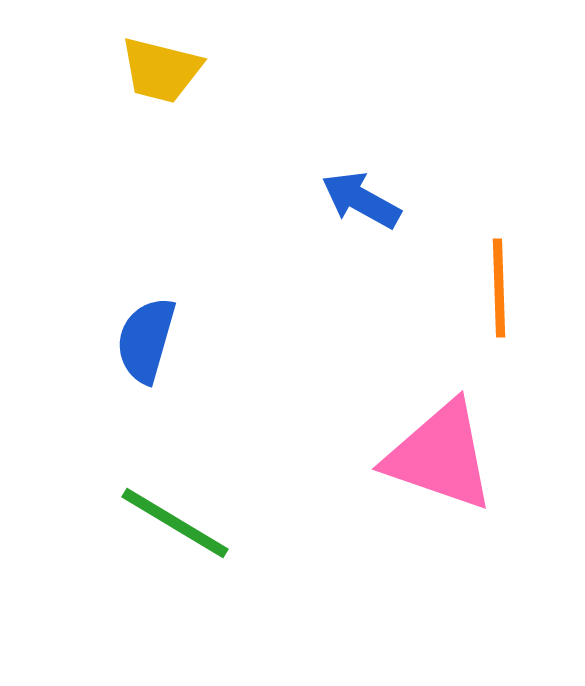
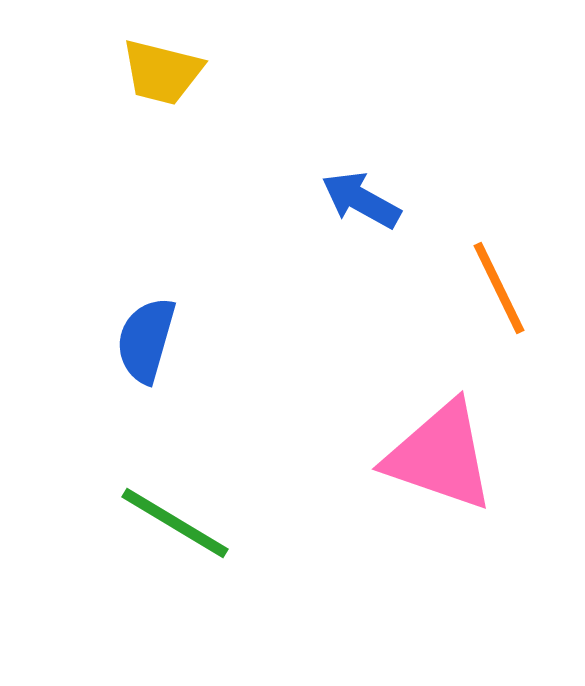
yellow trapezoid: moved 1 px right, 2 px down
orange line: rotated 24 degrees counterclockwise
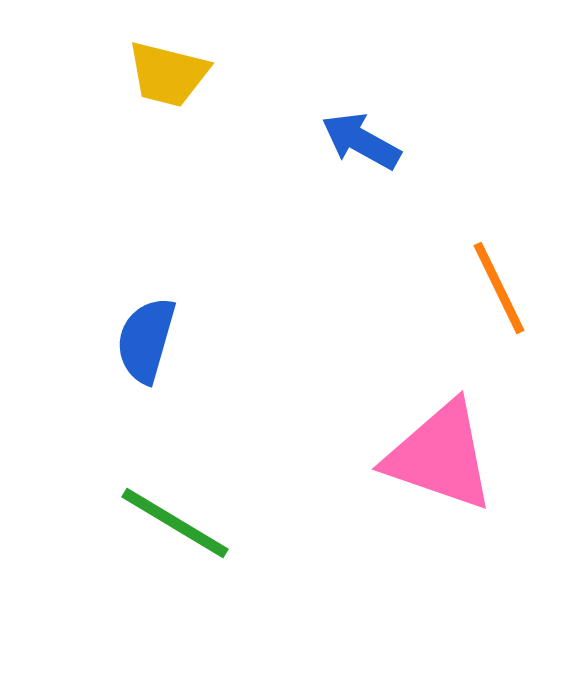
yellow trapezoid: moved 6 px right, 2 px down
blue arrow: moved 59 px up
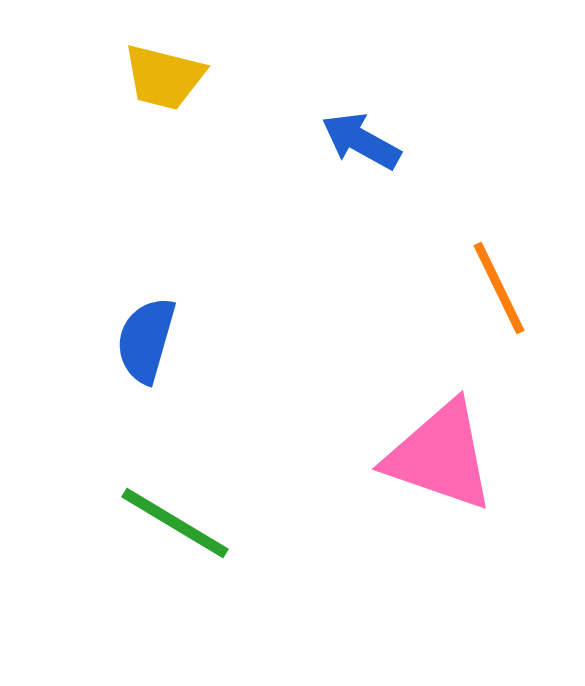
yellow trapezoid: moved 4 px left, 3 px down
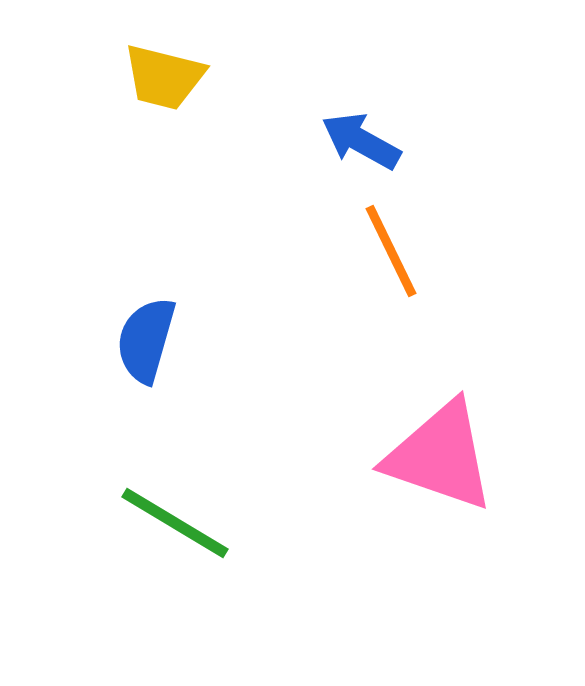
orange line: moved 108 px left, 37 px up
